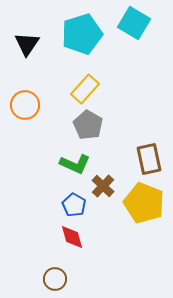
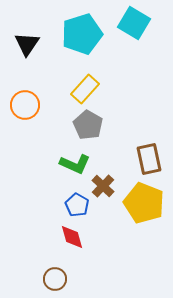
blue pentagon: moved 3 px right
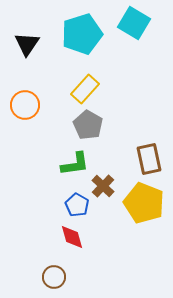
green L-shape: rotated 32 degrees counterclockwise
brown circle: moved 1 px left, 2 px up
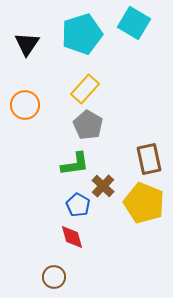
blue pentagon: moved 1 px right
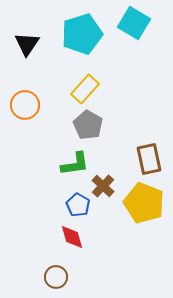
brown circle: moved 2 px right
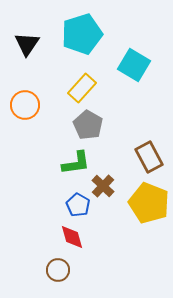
cyan square: moved 42 px down
yellow rectangle: moved 3 px left, 1 px up
brown rectangle: moved 2 px up; rotated 16 degrees counterclockwise
green L-shape: moved 1 px right, 1 px up
yellow pentagon: moved 5 px right
brown circle: moved 2 px right, 7 px up
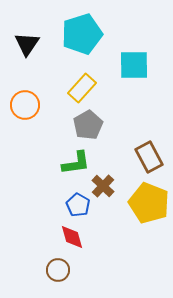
cyan square: rotated 32 degrees counterclockwise
gray pentagon: rotated 12 degrees clockwise
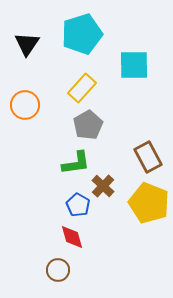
brown rectangle: moved 1 px left
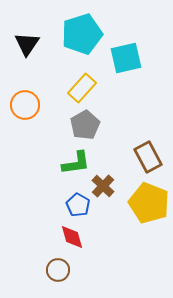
cyan square: moved 8 px left, 7 px up; rotated 12 degrees counterclockwise
gray pentagon: moved 3 px left
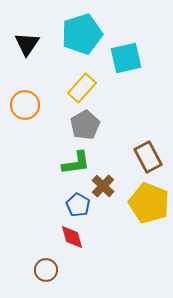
brown circle: moved 12 px left
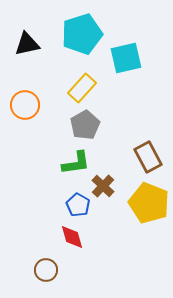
black triangle: rotated 44 degrees clockwise
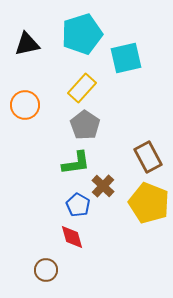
gray pentagon: rotated 8 degrees counterclockwise
